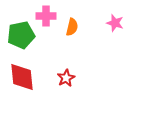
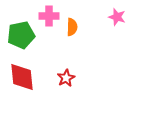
pink cross: moved 3 px right
pink star: moved 2 px right, 6 px up
orange semicircle: rotated 12 degrees counterclockwise
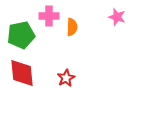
red diamond: moved 4 px up
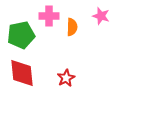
pink star: moved 16 px left, 1 px up
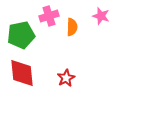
pink cross: rotated 18 degrees counterclockwise
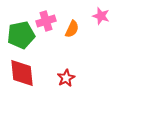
pink cross: moved 3 px left, 5 px down
orange semicircle: moved 2 px down; rotated 24 degrees clockwise
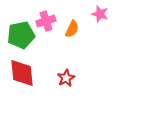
pink star: moved 1 px left, 2 px up
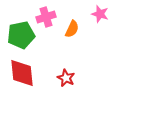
pink cross: moved 4 px up
red star: rotated 18 degrees counterclockwise
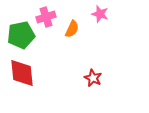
red star: moved 27 px right
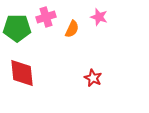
pink star: moved 1 px left, 3 px down
green pentagon: moved 4 px left, 7 px up; rotated 12 degrees clockwise
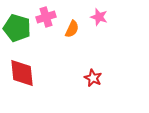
green pentagon: rotated 16 degrees clockwise
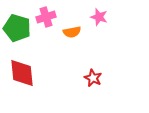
orange semicircle: moved 3 px down; rotated 54 degrees clockwise
